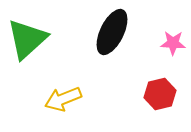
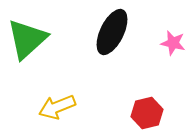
pink star: rotated 10 degrees clockwise
red hexagon: moved 13 px left, 19 px down
yellow arrow: moved 6 px left, 8 px down
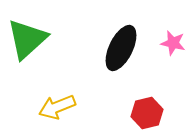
black ellipse: moved 9 px right, 16 px down
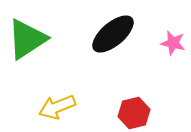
green triangle: rotated 9 degrees clockwise
black ellipse: moved 8 px left, 14 px up; rotated 24 degrees clockwise
red hexagon: moved 13 px left
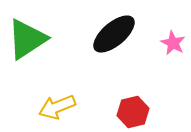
black ellipse: moved 1 px right
pink star: rotated 15 degrees clockwise
red hexagon: moved 1 px left, 1 px up
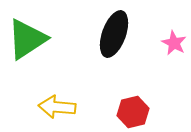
black ellipse: rotated 30 degrees counterclockwise
pink star: moved 1 px right
yellow arrow: rotated 27 degrees clockwise
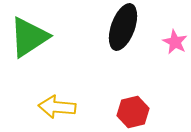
black ellipse: moved 9 px right, 7 px up
green triangle: moved 2 px right, 2 px up
pink star: moved 1 px right, 1 px up
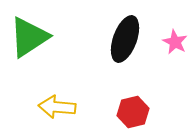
black ellipse: moved 2 px right, 12 px down
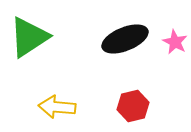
black ellipse: rotated 48 degrees clockwise
red hexagon: moved 6 px up
